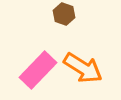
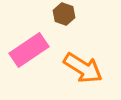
pink rectangle: moved 9 px left, 20 px up; rotated 12 degrees clockwise
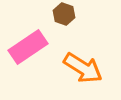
pink rectangle: moved 1 px left, 3 px up
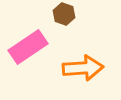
orange arrow: rotated 36 degrees counterclockwise
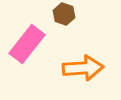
pink rectangle: moved 1 px left, 3 px up; rotated 18 degrees counterclockwise
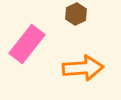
brown hexagon: moved 12 px right; rotated 15 degrees clockwise
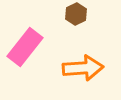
pink rectangle: moved 2 px left, 3 px down
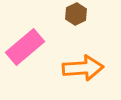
pink rectangle: rotated 12 degrees clockwise
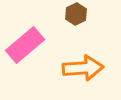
pink rectangle: moved 2 px up
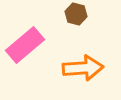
brown hexagon: rotated 20 degrees counterclockwise
